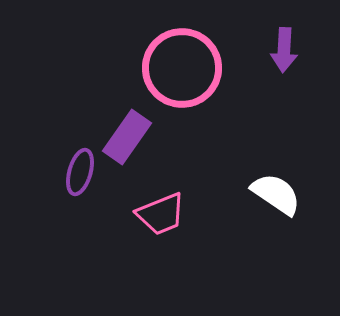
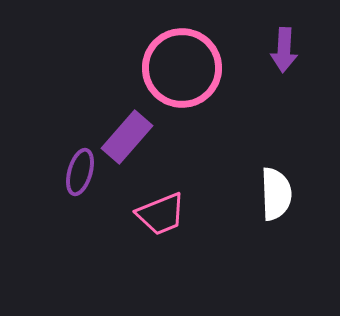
purple rectangle: rotated 6 degrees clockwise
white semicircle: rotated 54 degrees clockwise
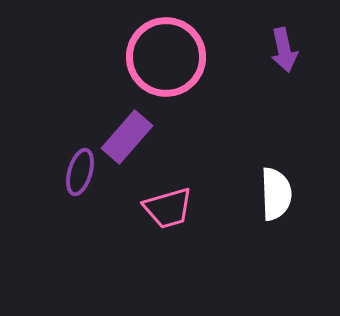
purple arrow: rotated 15 degrees counterclockwise
pink circle: moved 16 px left, 11 px up
pink trapezoid: moved 7 px right, 6 px up; rotated 6 degrees clockwise
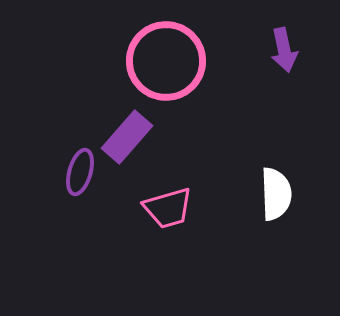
pink circle: moved 4 px down
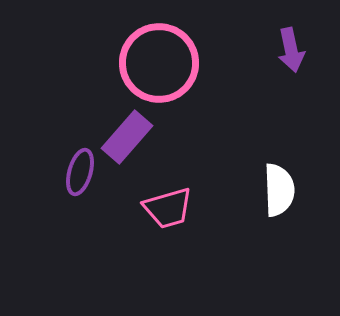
purple arrow: moved 7 px right
pink circle: moved 7 px left, 2 px down
white semicircle: moved 3 px right, 4 px up
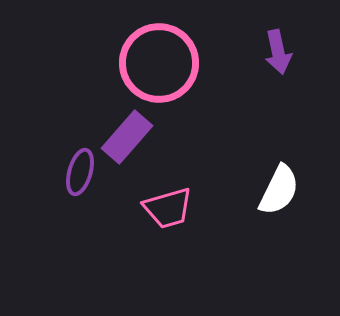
purple arrow: moved 13 px left, 2 px down
white semicircle: rotated 28 degrees clockwise
